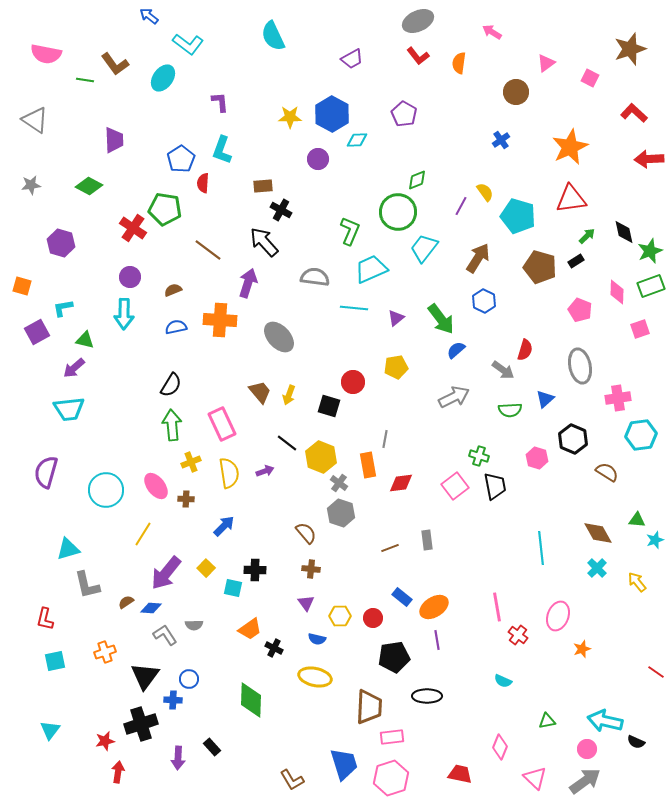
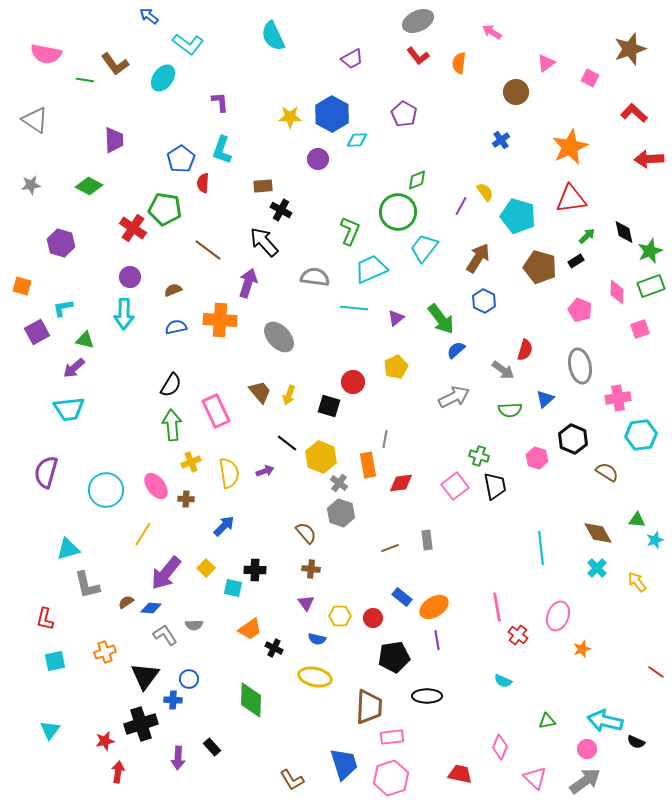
yellow pentagon at (396, 367): rotated 15 degrees counterclockwise
pink rectangle at (222, 424): moved 6 px left, 13 px up
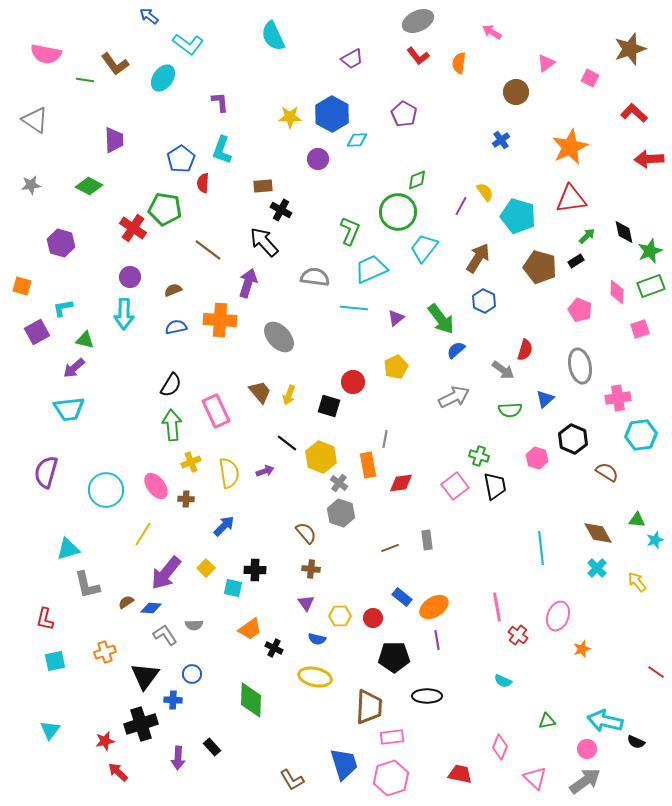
black pentagon at (394, 657): rotated 8 degrees clockwise
blue circle at (189, 679): moved 3 px right, 5 px up
red arrow at (118, 772): rotated 55 degrees counterclockwise
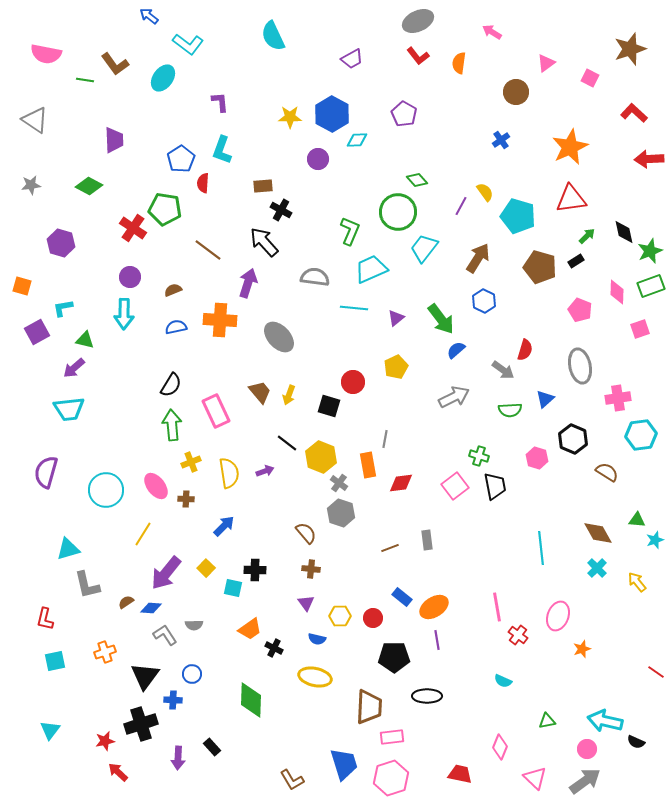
green diamond at (417, 180): rotated 70 degrees clockwise
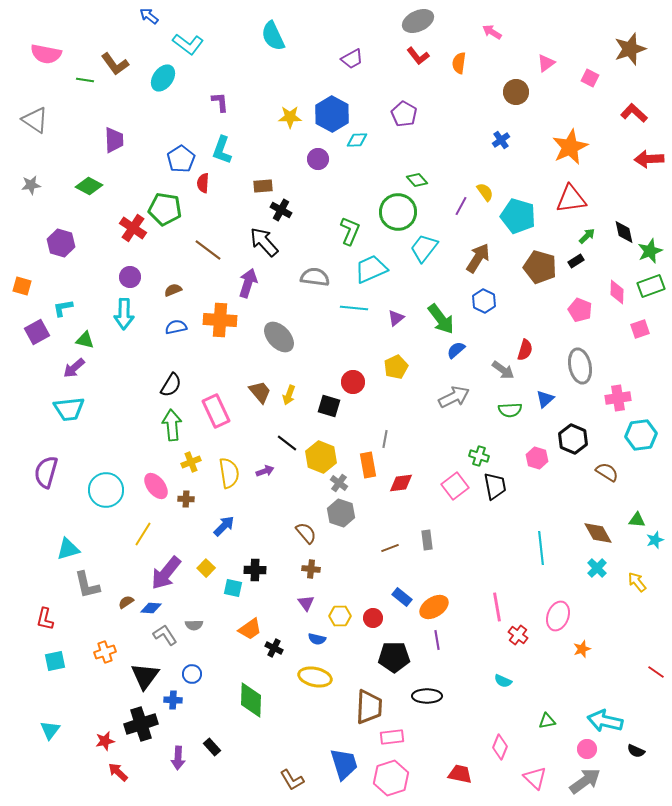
black semicircle at (636, 742): moved 9 px down
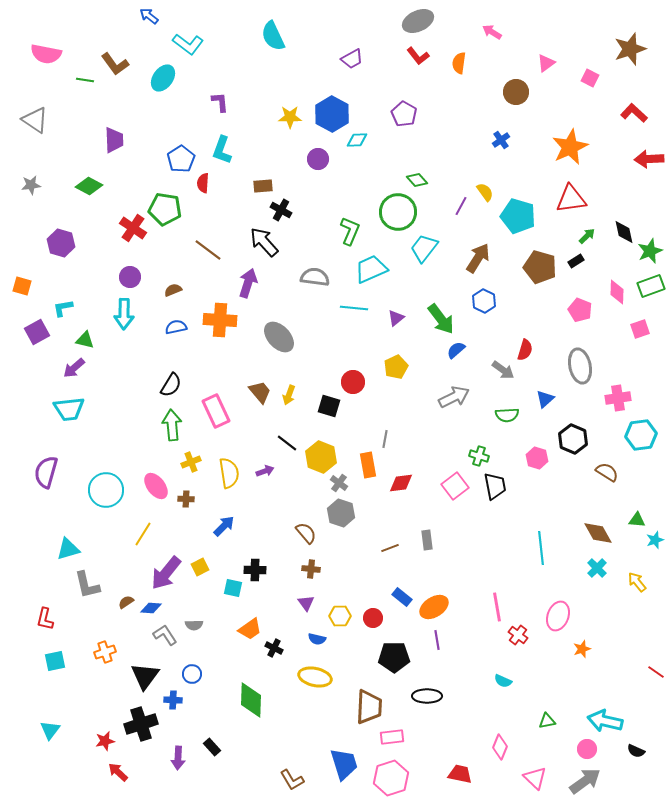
green semicircle at (510, 410): moved 3 px left, 5 px down
yellow square at (206, 568): moved 6 px left, 1 px up; rotated 18 degrees clockwise
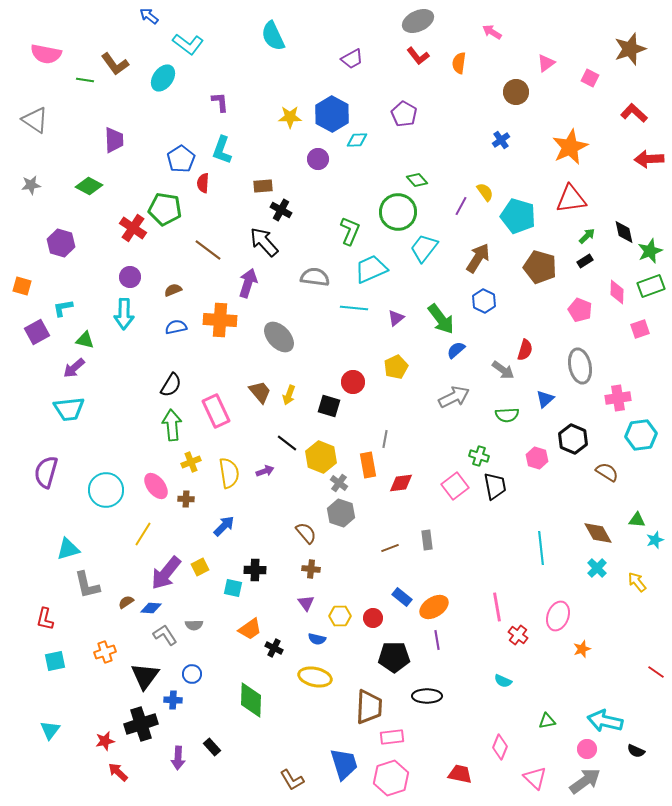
black rectangle at (576, 261): moved 9 px right
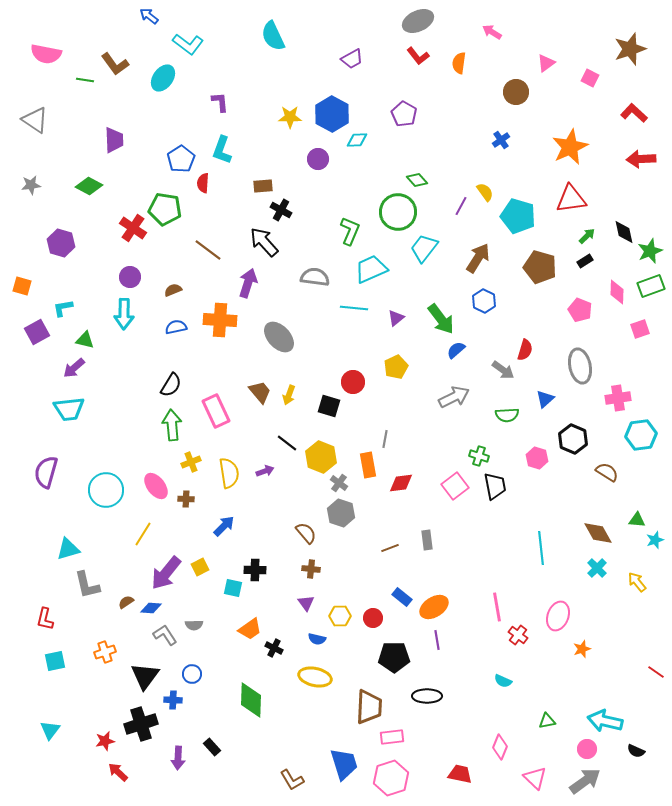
red arrow at (649, 159): moved 8 px left
